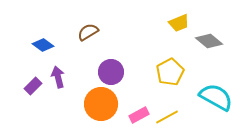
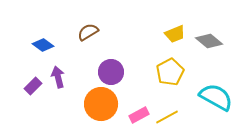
yellow trapezoid: moved 4 px left, 11 px down
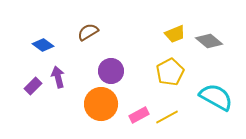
purple circle: moved 1 px up
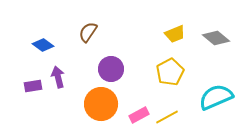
brown semicircle: rotated 25 degrees counterclockwise
gray diamond: moved 7 px right, 3 px up
purple circle: moved 2 px up
purple rectangle: rotated 36 degrees clockwise
cyan semicircle: rotated 52 degrees counterclockwise
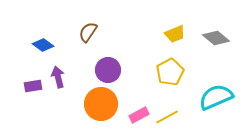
purple circle: moved 3 px left, 1 px down
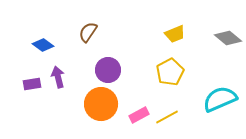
gray diamond: moved 12 px right
purple rectangle: moved 1 px left, 2 px up
cyan semicircle: moved 4 px right, 2 px down
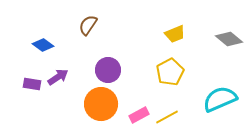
brown semicircle: moved 7 px up
gray diamond: moved 1 px right, 1 px down
purple arrow: rotated 70 degrees clockwise
purple rectangle: rotated 18 degrees clockwise
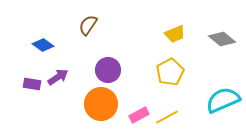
gray diamond: moved 7 px left
cyan semicircle: moved 3 px right, 1 px down
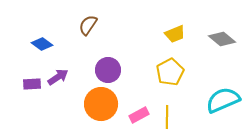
blue diamond: moved 1 px left, 1 px up
purple rectangle: rotated 12 degrees counterclockwise
yellow line: rotated 60 degrees counterclockwise
